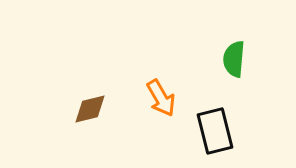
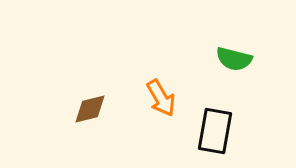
green semicircle: rotated 81 degrees counterclockwise
black rectangle: rotated 24 degrees clockwise
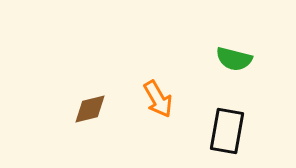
orange arrow: moved 3 px left, 1 px down
black rectangle: moved 12 px right
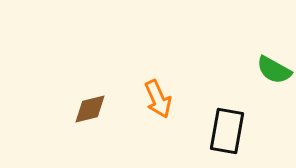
green semicircle: moved 40 px right, 11 px down; rotated 15 degrees clockwise
orange arrow: rotated 6 degrees clockwise
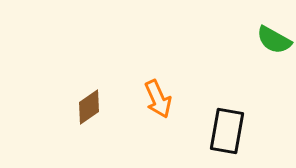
green semicircle: moved 30 px up
brown diamond: moved 1 px left, 2 px up; rotated 21 degrees counterclockwise
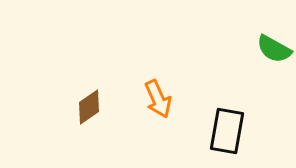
green semicircle: moved 9 px down
